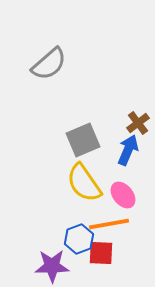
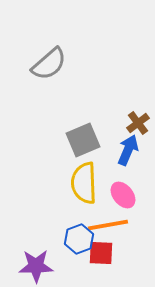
yellow semicircle: rotated 33 degrees clockwise
orange line: moved 1 px left, 1 px down
purple star: moved 16 px left
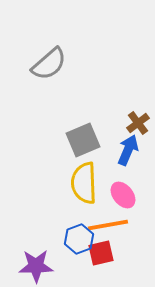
red square: rotated 16 degrees counterclockwise
